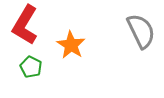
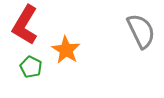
orange star: moved 5 px left, 5 px down
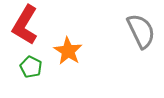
orange star: moved 2 px right, 1 px down
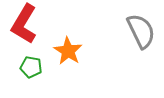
red L-shape: moved 1 px left, 1 px up
green pentagon: rotated 15 degrees counterclockwise
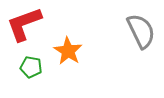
red L-shape: rotated 39 degrees clockwise
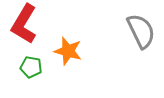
red L-shape: rotated 39 degrees counterclockwise
orange star: rotated 16 degrees counterclockwise
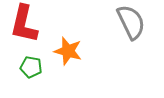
red L-shape: rotated 18 degrees counterclockwise
gray semicircle: moved 10 px left, 9 px up
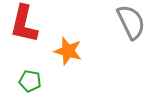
green pentagon: moved 1 px left, 14 px down
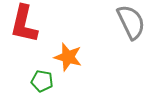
orange star: moved 6 px down
green pentagon: moved 12 px right
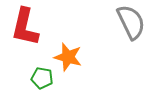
red L-shape: moved 1 px right, 3 px down
green pentagon: moved 3 px up
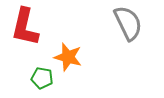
gray semicircle: moved 3 px left, 1 px down
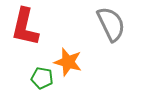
gray semicircle: moved 17 px left, 1 px down
orange star: moved 5 px down
